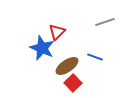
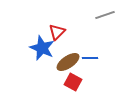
gray line: moved 7 px up
blue line: moved 5 px left, 1 px down; rotated 21 degrees counterclockwise
brown ellipse: moved 1 px right, 4 px up
red square: moved 1 px up; rotated 18 degrees counterclockwise
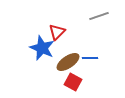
gray line: moved 6 px left, 1 px down
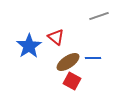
red triangle: moved 1 px left, 5 px down; rotated 36 degrees counterclockwise
blue star: moved 13 px left, 2 px up; rotated 15 degrees clockwise
blue line: moved 3 px right
red square: moved 1 px left, 1 px up
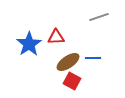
gray line: moved 1 px down
red triangle: rotated 42 degrees counterclockwise
blue star: moved 2 px up
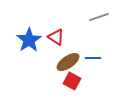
red triangle: rotated 36 degrees clockwise
blue star: moved 4 px up
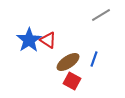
gray line: moved 2 px right, 2 px up; rotated 12 degrees counterclockwise
red triangle: moved 8 px left, 3 px down
blue line: moved 1 px right, 1 px down; rotated 70 degrees counterclockwise
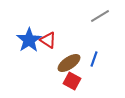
gray line: moved 1 px left, 1 px down
brown ellipse: moved 1 px right, 1 px down
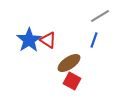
blue line: moved 19 px up
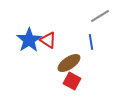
blue line: moved 3 px left, 2 px down; rotated 28 degrees counterclockwise
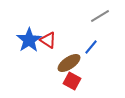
blue line: moved 5 px down; rotated 49 degrees clockwise
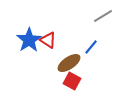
gray line: moved 3 px right
